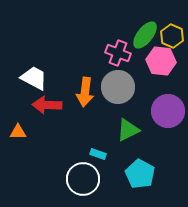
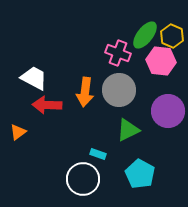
gray circle: moved 1 px right, 3 px down
orange triangle: rotated 36 degrees counterclockwise
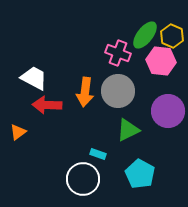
gray circle: moved 1 px left, 1 px down
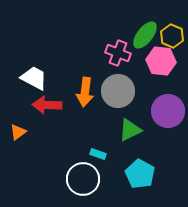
green triangle: moved 2 px right
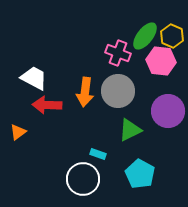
green ellipse: moved 1 px down
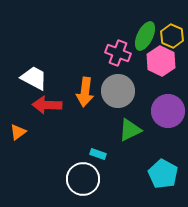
green ellipse: rotated 12 degrees counterclockwise
pink hexagon: rotated 20 degrees clockwise
cyan pentagon: moved 23 px right
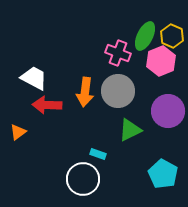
pink hexagon: rotated 12 degrees clockwise
